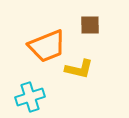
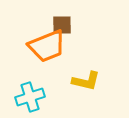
brown square: moved 28 px left
yellow L-shape: moved 7 px right, 12 px down
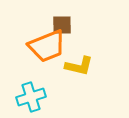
yellow L-shape: moved 7 px left, 15 px up
cyan cross: moved 1 px right
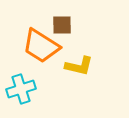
orange trapezoid: moved 6 px left; rotated 54 degrees clockwise
cyan cross: moved 10 px left, 8 px up
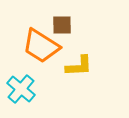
yellow L-shape: rotated 16 degrees counterclockwise
cyan cross: rotated 32 degrees counterclockwise
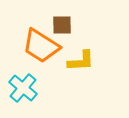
yellow L-shape: moved 2 px right, 5 px up
cyan cross: moved 2 px right, 1 px up
